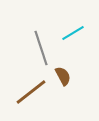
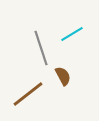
cyan line: moved 1 px left, 1 px down
brown line: moved 3 px left, 2 px down
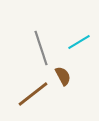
cyan line: moved 7 px right, 8 px down
brown line: moved 5 px right
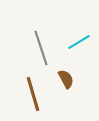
brown semicircle: moved 3 px right, 3 px down
brown line: rotated 68 degrees counterclockwise
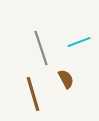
cyan line: rotated 10 degrees clockwise
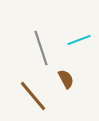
cyan line: moved 2 px up
brown line: moved 2 px down; rotated 24 degrees counterclockwise
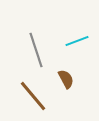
cyan line: moved 2 px left, 1 px down
gray line: moved 5 px left, 2 px down
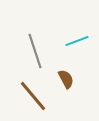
gray line: moved 1 px left, 1 px down
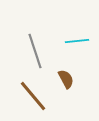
cyan line: rotated 15 degrees clockwise
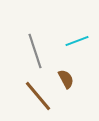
cyan line: rotated 15 degrees counterclockwise
brown line: moved 5 px right
